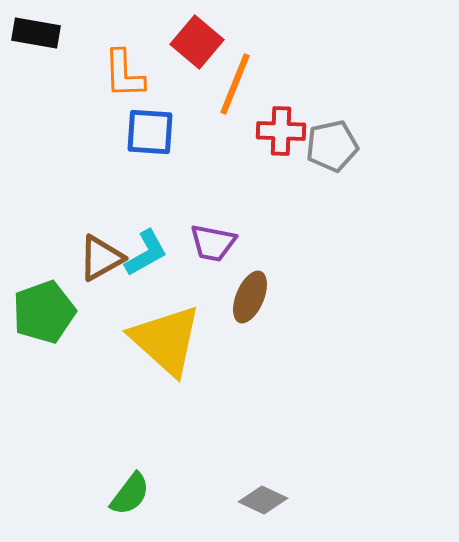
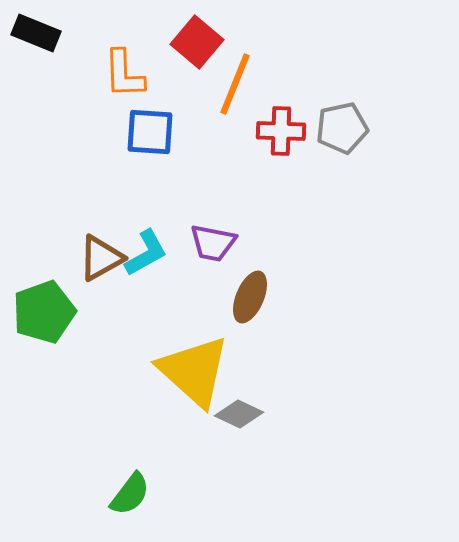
black rectangle: rotated 12 degrees clockwise
gray pentagon: moved 10 px right, 18 px up
yellow triangle: moved 28 px right, 31 px down
gray diamond: moved 24 px left, 86 px up
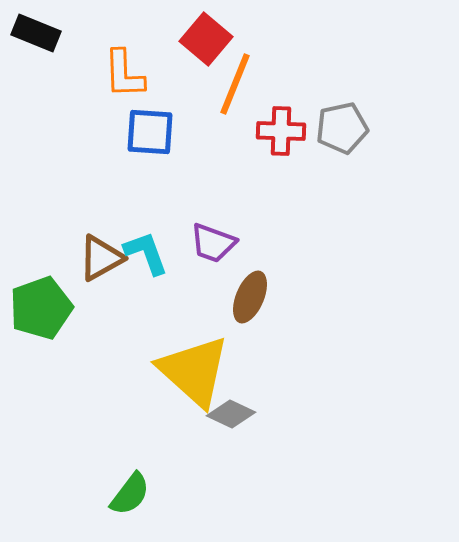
red square: moved 9 px right, 3 px up
purple trapezoid: rotated 9 degrees clockwise
cyan L-shape: rotated 81 degrees counterclockwise
green pentagon: moved 3 px left, 4 px up
gray diamond: moved 8 px left
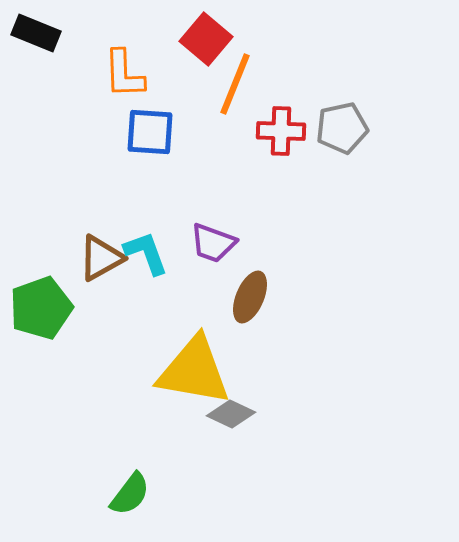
yellow triangle: rotated 32 degrees counterclockwise
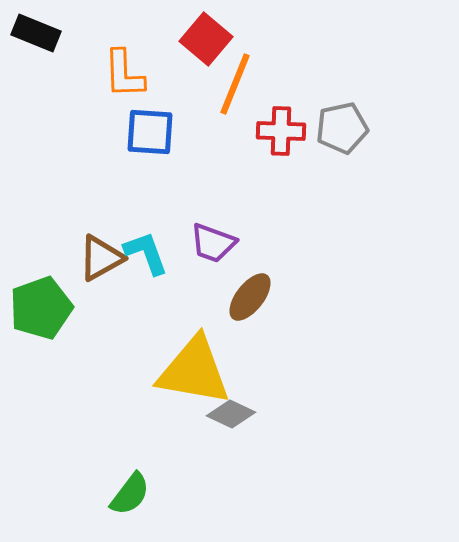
brown ellipse: rotated 15 degrees clockwise
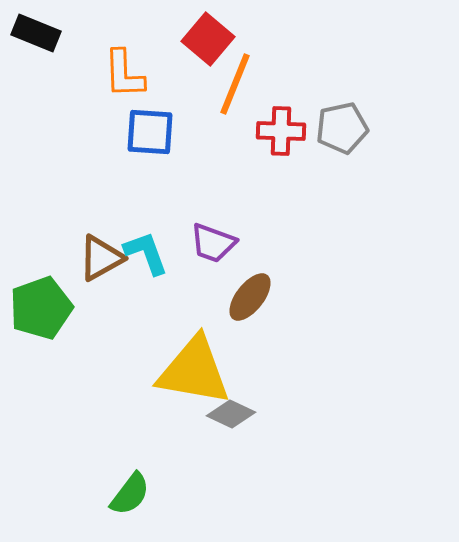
red square: moved 2 px right
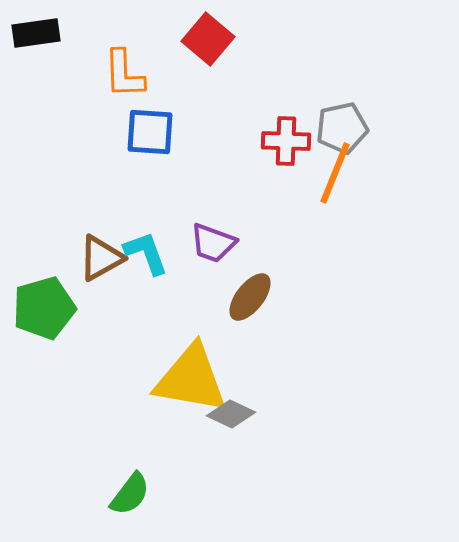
black rectangle: rotated 30 degrees counterclockwise
orange line: moved 100 px right, 89 px down
red cross: moved 5 px right, 10 px down
green pentagon: moved 3 px right; rotated 4 degrees clockwise
yellow triangle: moved 3 px left, 8 px down
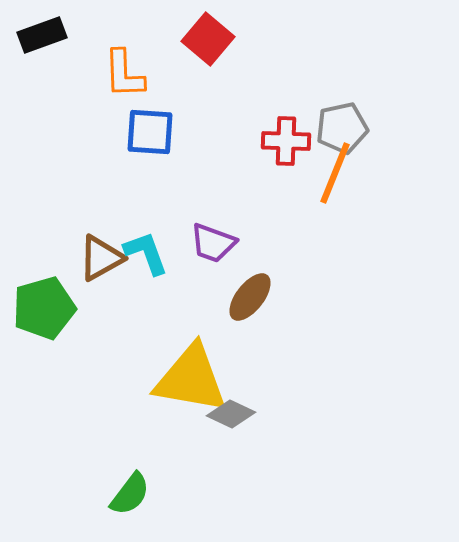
black rectangle: moved 6 px right, 2 px down; rotated 12 degrees counterclockwise
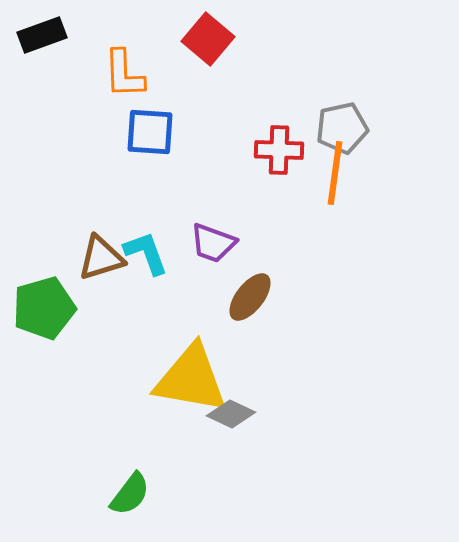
red cross: moved 7 px left, 9 px down
orange line: rotated 14 degrees counterclockwise
brown triangle: rotated 12 degrees clockwise
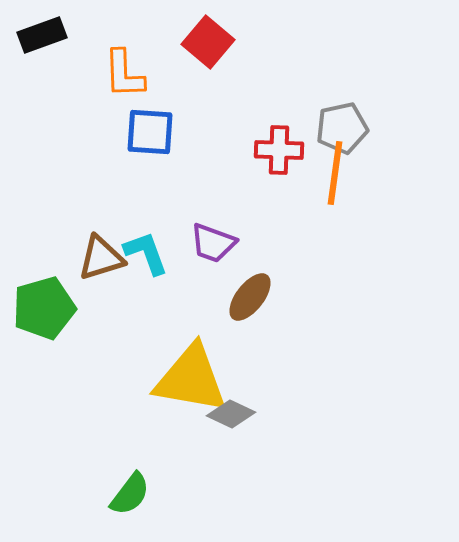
red square: moved 3 px down
